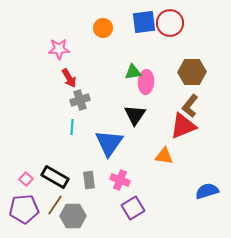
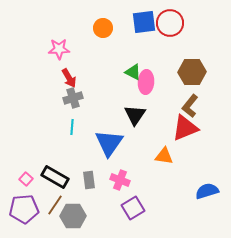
green triangle: rotated 36 degrees clockwise
gray cross: moved 7 px left, 2 px up
red triangle: moved 2 px right, 2 px down
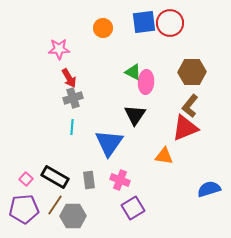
blue semicircle: moved 2 px right, 2 px up
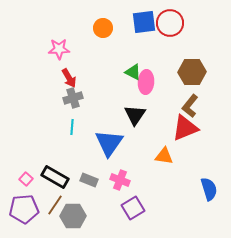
gray rectangle: rotated 60 degrees counterclockwise
blue semicircle: rotated 90 degrees clockwise
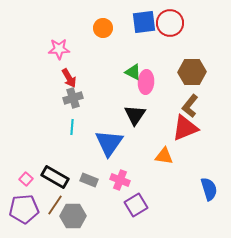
purple square: moved 3 px right, 3 px up
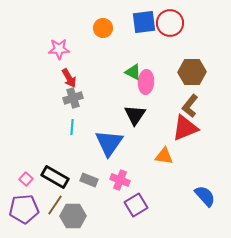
blue semicircle: moved 4 px left, 7 px down; rotated 25 degrees counterclockwise
